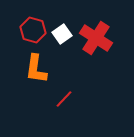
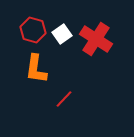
red cross: moved 1 px down
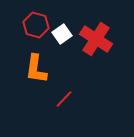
red hexagon: moved 3 px right, 5 px up
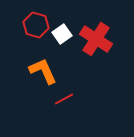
orange L-shape: moved 7 px right, 2 px down; rotated 148 degrees clockwise
red line: rotated 18 degrees clockwise
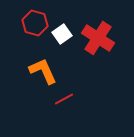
red hexagon: moved 1 px left, 2 px up
red cross: moved 2 px right, 1 px up
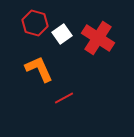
orange L-shape: moved 4 px left, 2 px up
red line: moved 1 px up
